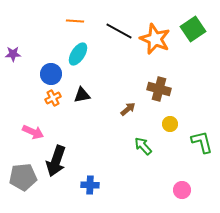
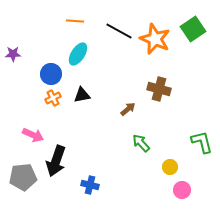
yellow circle: moved 43 px down
pink arrow: moved 3 px down
green arrow: moved 2 px left, 3 px up
blue cross: rotated 12 degrees clockwise
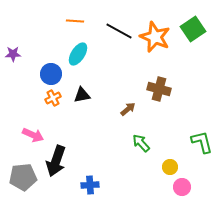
orange star: moved 2 px up
blue cross: rotated 18 degrees counterclockwise
pink circle: moved 3 px up
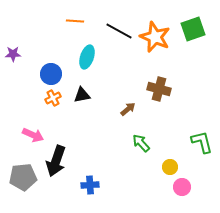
green square: rotated 15 degrees clockwise
cyan ellipse: moved 9 px right, 3 px down; rotated 15 degrees counterclockwise
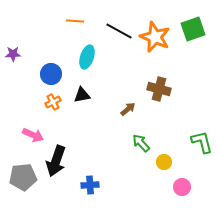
orange cross: moved 4 px down
yellow circle: moved 6 px left, 5 px up
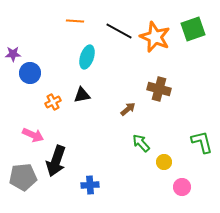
blue circle: moved 21 px left, 1 px up
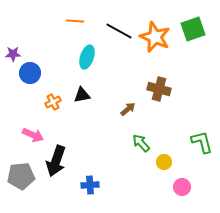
gray pentagon: moved 2 px left, 1 px up
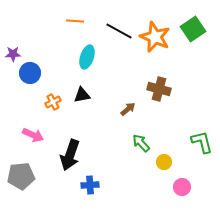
green square: rotated 15 degrees counterclockwise
black arrow: moved 14 px right, 6 px up
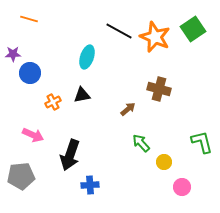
orange line: moved 46 px left, 2 px up; rotated 12 degrees clockwise
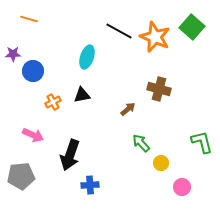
green square: moved 1 px left, 2 px up; rotated 15 degrees counterclockwise
blue circle: moved 3 px right, 2 px up
yellow circle: moved 3 px left, 1 px down
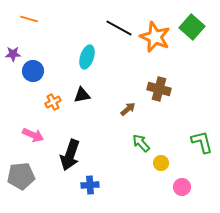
black line: moved 3 px up
